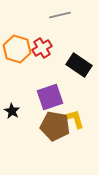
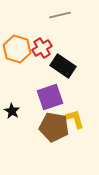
black rectangle: moved 16 px left, 1 px down
brown pentagon: moved 1 px left, 1 px down
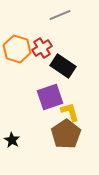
gray line: rotated 10 degrees counterclockwise
black star: moved 29 px down
yellow L-shape: moved 5 px left, 7 px up
brown pentagon: moved 12 px right, 7 px down; rotated 28 degrees clockwise
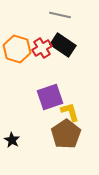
gray line: rotated 35 degrees clockwise
black rectangle: moved 21 px up
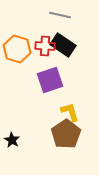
red cross: moved 3 px right, 2 px up; rotated 36 degrees clockwise
purple square: moved 17 px up
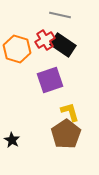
red cross: moved 6 px up; rotated 36 degrees counterclockwise
